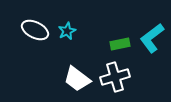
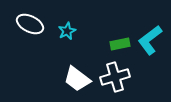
white ellipse: moved 5 px left, 6 px up
cyan L-shape: moved 2 px left, 2 px down
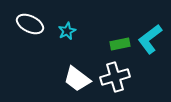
cyan L-shape: moved 1 px up
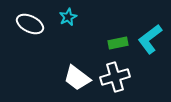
cyan star: moved 1 px right, 14 px up
green rectangle: moved 2 px left, 1 px up
white trapezoid: moved 1 px up
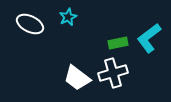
cyan L-shape: moved 1 px left, 1 px up
white cross: moved 2 px left, 4 px up
